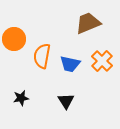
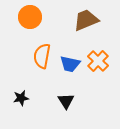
brown trapezoid: moved 2 px left, 3 px up
orange circle: moved 16 px right, 22 px up
orange cross: moved 4 px left
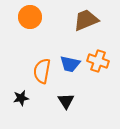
orange semicircle: moved 15 px down
orange cross: rotated 25 degrees counterclockwise
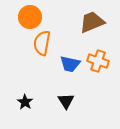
brown trapezoid: moved 6 px right, 2 px down
orange semicircle: moved 28 px up
black star: moved 4 px right, 4 px down; rotated 28 degrees counterclockwise
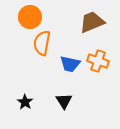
black triangle: moved 2 px left
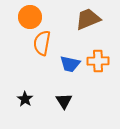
brown trapezoid: moved 4 px left, 3 px up
orange cross: rotated 20 degrees counterclockwise
black star: moved 3 px up
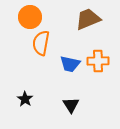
orange semicircle: moved 1 px left
black triangle: moved 7 px right, 4 px down
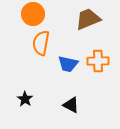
orange circle: moved 3 px right, 3 px up
blue trapezoid: moved 2 px left
black triangle: rotated 30 degrees counterclockwise
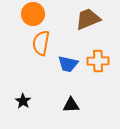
black star: moved 2 px left, 2 px down
black triangle: rotated 30 degrees counterclockwise
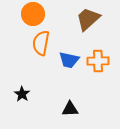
brown trapezoid: rotated 20 degrees counterclockwise
blue trapezoid: moved 1 px right, 4 px up
black star: moved 1 px left, 7 px up
black triangle: moved 1 px left, 4 px down
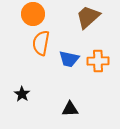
brown trapezoid: moved 2 px up
blue trapezoid: moved 1 px up
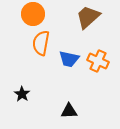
orange cross: rotated 25 degrees clockwise
black triangle: moved 1 px left, 2 px down
